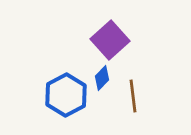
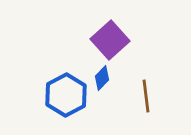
brown line: moved 13 px right
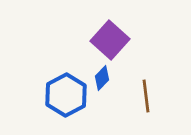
purple square: rotated 6 degrees counterclockwise
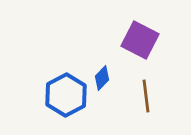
purple square: moved 30 px right; rotated 15 degrees counterclockwise
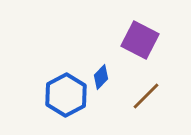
blue diamond: moved 1 px left, 1 px up
brown line: rotated 52 degrees clockwise
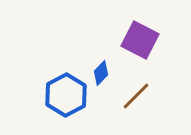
blue diamond: moved 4 px up
brown line: moved 10 px left
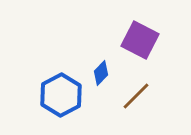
blue hexagon: moved 5 px left
